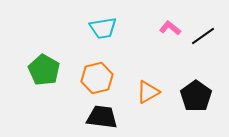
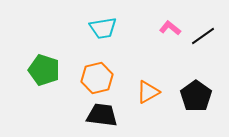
green pentagon: rotated 12 degrees counterclockwise
black trapezoid: moved 2 px up
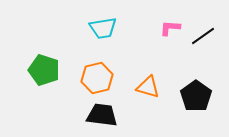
pink L-shape: rotated 35 degrees counterclockwise
orange triangle: moved 5 px up; rotated 45 degrees clockwise
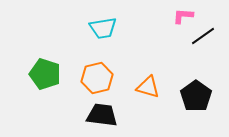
pink L-shape: moved 13 px right, 12 px up
green pentagon: moved 1 px right, 4 px down
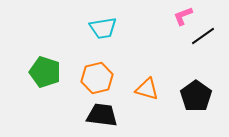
pink L-shape: rotated 25 degrees counterclockwise
green pentagon: moved 2 px up
orange triangle: moved 1 px left, 2 px down
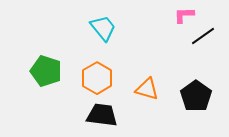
pink L-shape: moved 1 px right, 1 px up; rotated 20 degrees clockwise
cyan trapezoid: rotated 120 degrees counterclockwise
green pentagon: moved 1 px right, 1 px up
orange hexagon: rotated 16 degrees counterclockwise
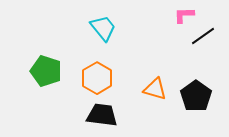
orange triangle: moved 8 px right
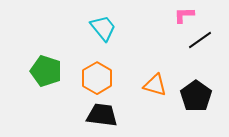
black line: moved 3 px left, 4 px down
orange triangle: moved 4 px up
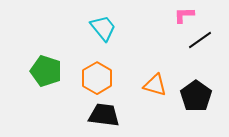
black trapezoid: moved 2 px right
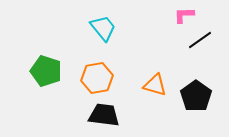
orange hexagon: rotated 20 degrees clockwise
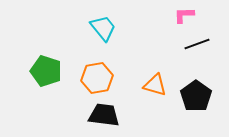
black line: moved 3 px left, 4 px down; rotated 15 degrees clockwise
